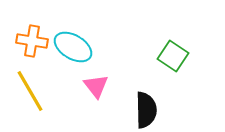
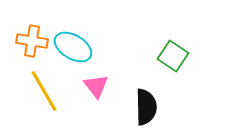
yellow line: moved 14 px right
black semicircle: moved 3 px up
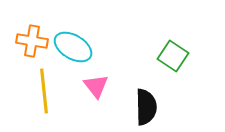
yellow line: rotated 24 degrees clockwise
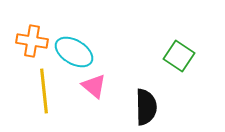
cyan ellipse: moved 1 px right, 5 px down
green square: moved 6 px right
pink triangle: moved 2 px left; rotated 12 degrees counterclockwise
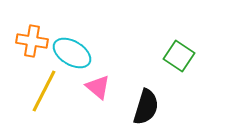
cyan ellipse: moved 2 px left, 1 px down
pink triangle: moved 4 px right, 1 px down
yellow line: rotated 33 degrees clockwise
black semicircle: rotated 18 degrees clockwise
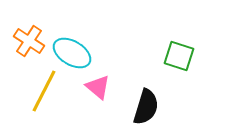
orange cross: moved 3 px left; rotated 24 degrees clockwise
green square: rotated 16 degrees counterclockwise
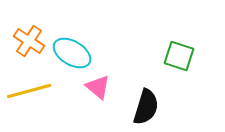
yellow line: moved 15 px left; rotated 48 degrees clockwise
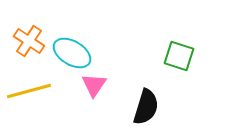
pink triangle: moved 4 px left, 2 px up; rotated 24 degrees clockwise
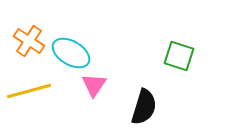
cyan ellipse: moved 1 px left
black semicircle: moved 2 px left
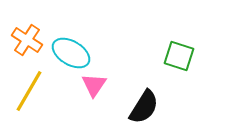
orange cross: moved 2 px left, 1 px up
yellow line: rotated 45 degrees counterclockwise
black semicircle: rotated 15 degrees clockwise
